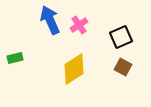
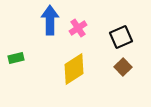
blue arrow: rotated 24 degrees clockwise
pink cross: moved 1 px left, 3 px down
green rectangle: moved 1 px right
brown square: rotated 18 degrees clockwise
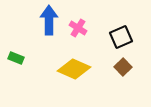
blue arrow: moved 1 px left
pink cross: rotated 24 degrees counterclockwise
green rectangle: rotated 35 degrees clockwise
yellow diamond: rotated 56 degrees clockwise
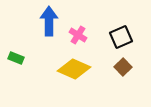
blue arrow: moved 1 px down
pink cross: moved 7 px down
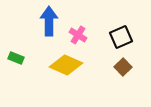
yellow diamond: moved 8 px left, 4 px up
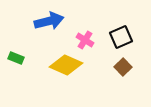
blue arrow: rotated 76 degrees clockwise
pink cross: moved 7 px right, 5 px down
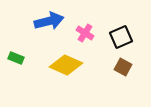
pink cross: moved 7 px up
brown square: rotated 18 degrees counterclockwise
